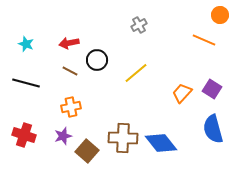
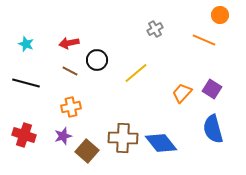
gray cross: moved 16 px right, 4 px down
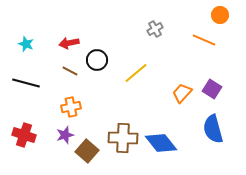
purple star: moved 2 px right, 1 px up
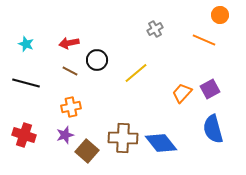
purple square: moved 2 px left; rotated 30 degrees clockwise
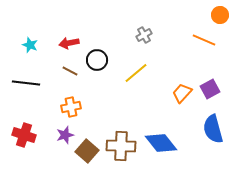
gray cross: moved 11 px left, 6 px down
cyan star: moved 4 px right, 1 px down
black line: rotated 8 degrees counterclockwise
brown cross: moved 2 px left, 8 px down
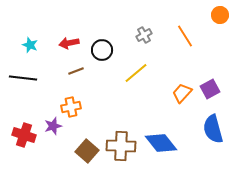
orange line: moved 19 px left, 4 px up; rotated 35 degrees clockwise
black circle: moved 5 px right, 10 px up
brown line: moved 6 px right; rotated 49 degrees counterclockwise
black line: moved 3 px left, 5 px up
purple star: moved 12 px left, 9 px up
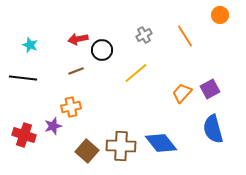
red arrow: moved 9 px right, 4 px up
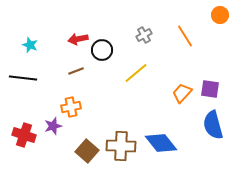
purple square: rotated 36 degrees clockwise
blue semicircle: moved 4 px up
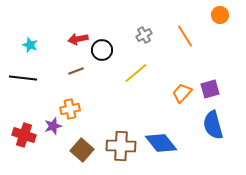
purple square: rotated 24 degrees counterclockwise
orange cross: moved 1 px left, 2 px down
brown square: moved 5 px left, 1 px up
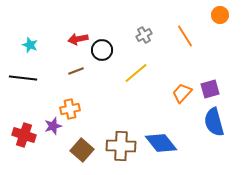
blue semicircle: moved 1 px right, 3 px up
